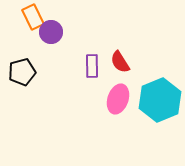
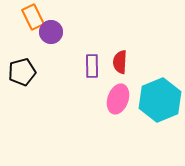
red semicircle: rotated 35 degrees clockwise
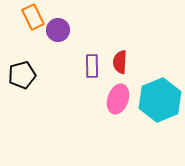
purple circle: moved 7 px right, 2 px up
black pentagon: moved 3 px down
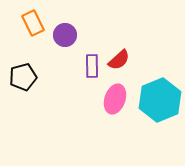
orange rectangle: moved 6 px down
purple circle: moved 7 px right, 5 px down
red semicircle: moved 1 px left, 2 px up; rotated 135 degrees counterclockwise
black pentagon: moved 1 px right, 2 px down
pink ellipse: moved 3 px left
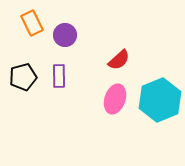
orange rectangle: moved 1 px left
purple rectangle: moved 33 px left, 10 px down
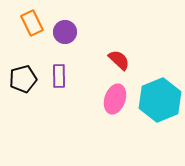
purple circle: moved 3 px up
red semicircle: rotated 95 degrees counterclockwise
black pentagon: moved 2 px down
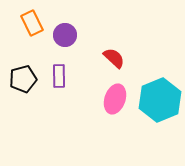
purple circle: moved 3 px down
red semicircle: moved 5 px left, 2 px up
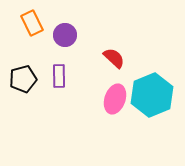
cyan hexagon: moved 8 px left, 5 px up
